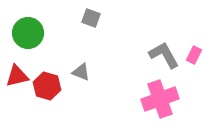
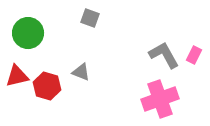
gray square: moved 1 px left
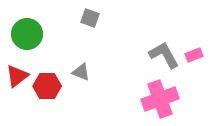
green circle: moved 1 px left, 1 px down
pink rectangle: rotated 42 degrees clockwise
red triangle: rotated 25 degrees counterclockwise
red hexagon: rotated 16 degrees counterclockwise
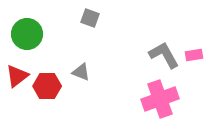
pink rectangle: rotated 12 degrees clockwise
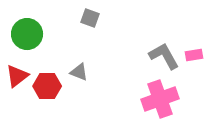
gray L-shape: moved 1 px down
gray triangle: moved 2 px left
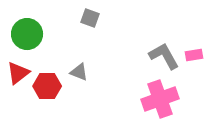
red triangle: moved 1 px right, 3 px up
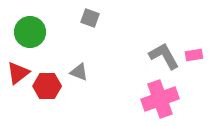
green circle: moved 3 px right, 2 px up
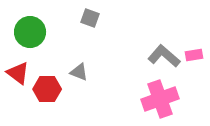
gray L-shape: rotated 20 degrees counterclockwise
red triangle: rotated 45 degrees counterclockwise
red hexagon: moved 3 px down
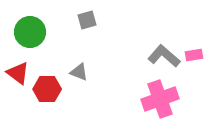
gray square: moved 3 px left, 2 px down; rotated 36 degrees counterclockwise
